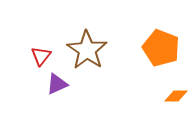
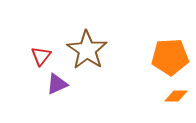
orange pentagon: moved 9 px right, 9 px down; rotated 24 degrees counterclockwise
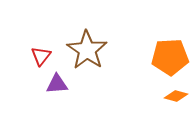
purple triangle: rotated 20 degrees clockwise
orange diamond: rotated 15 degrees clockwise
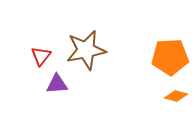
brown star: moved 1 px left; rotated 27 degrees clockwise
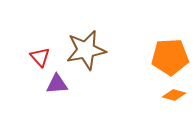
red triangle: moved 1 px left, 1 px down; rotated 20 degrees counterclockwise
orange diamond: moved 2 px left, 1 px up
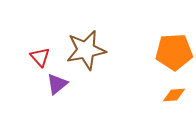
orange pentagon: moved 4 px right, 5 px up
purple triangle: rotated 35 degrees counterclockwise
orange diamond: rotated 20 degrees counterclockwise
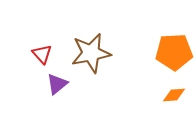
brown star: moved 5 px right, 3 px down
red triangle: moved 2 px right, 3 px up
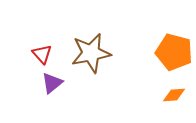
orange pentagon: rotated 18 degrees clockwise
purple triangle: moved 5 px left, 1 px up
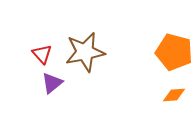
brown star: moved 6 px left, 1 px up
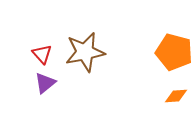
purple triangle: moved 7 px left
orange diamond: moved 2 px right, 1 px down
